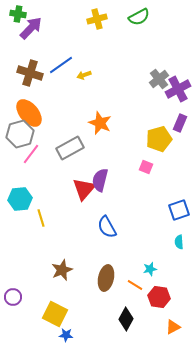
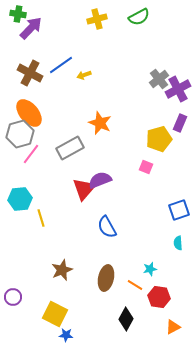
brown cross: rotated 10 degrees clockwise
purple semicircle: rotated 55 degrees clockwise
cyan semicircle: moved 1 px left, 1 px down
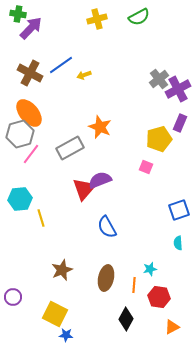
orange star: moved 4 px down
orange line: moved 1 px left; rotated 63 degrees clockwise
orange triangle: moved 1 px left
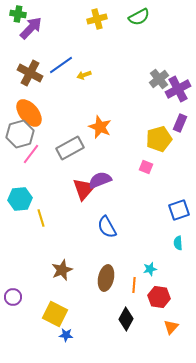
orange triangle: moved 1 px left; rotated 21 degrees counterclockwise
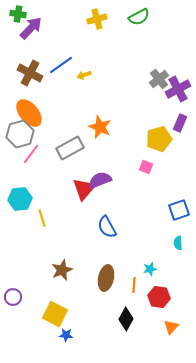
yellow line: moved 1 px right
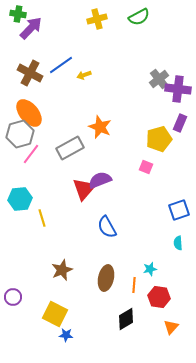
purple cross: rotated 35 degrees clockwise
black diamond: rotated 30 degrees clockwise
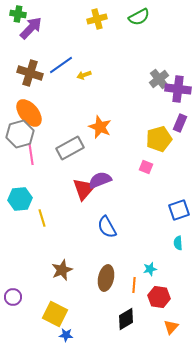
brown cross: rotated 10 degrees counterclockwise
pink line: rotated 45 degrees counterclockwise
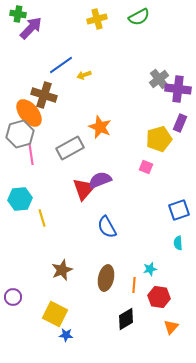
brown cross: moved 14 px right, 22 px down
